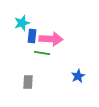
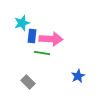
gray rectangle: rotated 48 degrees counterclockwise
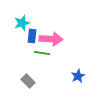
gray rectangle: moved 1 px up
